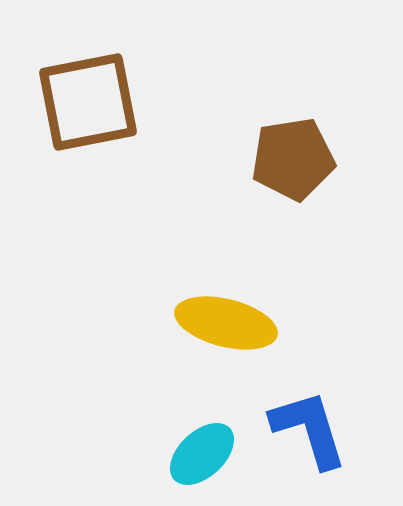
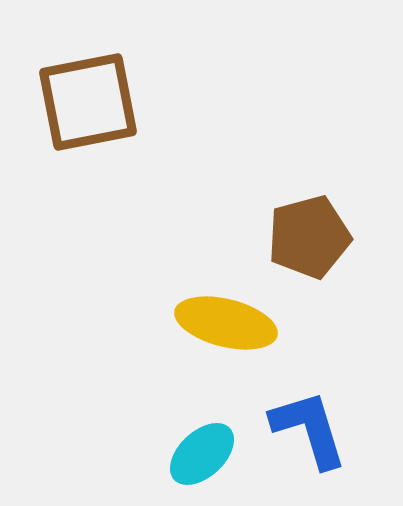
brown pentagon: moved 16 px right, 78 px down; rotated 6 degrees counterclockwise
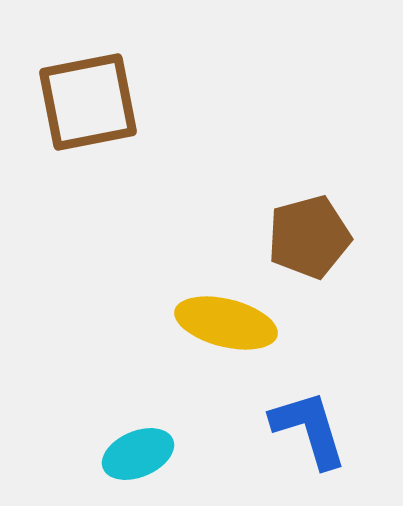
cyan ellipse: moved 64 px left; rotated 20 degrees clockwise
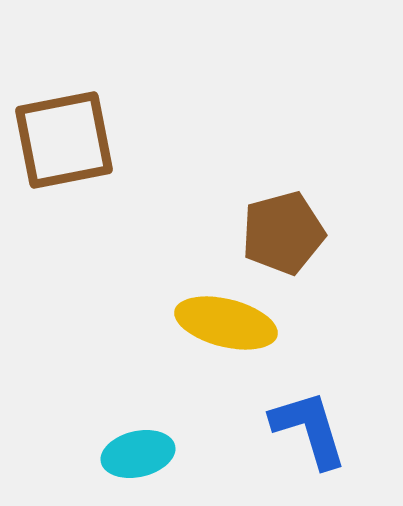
brown square: moved 24 px left, 38 px down
brown pentagon: moved 26 px left, 4 px up
cyan ellipse: rotated 10 degrees clockwise
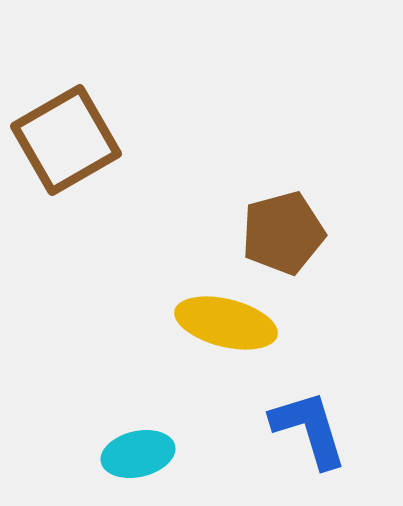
brown square: moved 2 px right; rotated 19 degrees counterclockwise
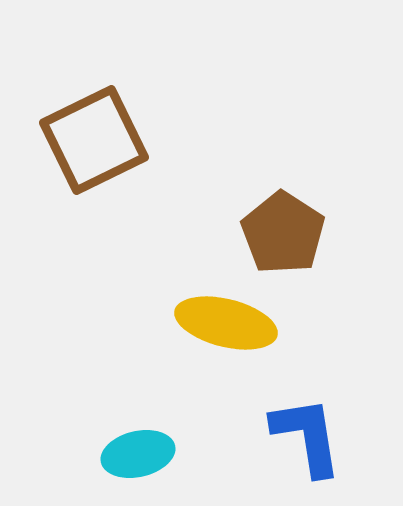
brown square: moved 28 px right; rotated 4 degrees clockwise
brown pentagon: rotated 24 degrees counterclockwise
blue L-shape: moved 2 px left, 7 px down; rotated 8 degrees clockwise
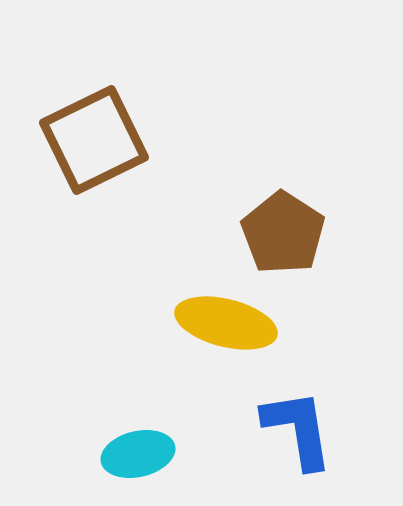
blue L-shape: moved 9 px left, 7 px up
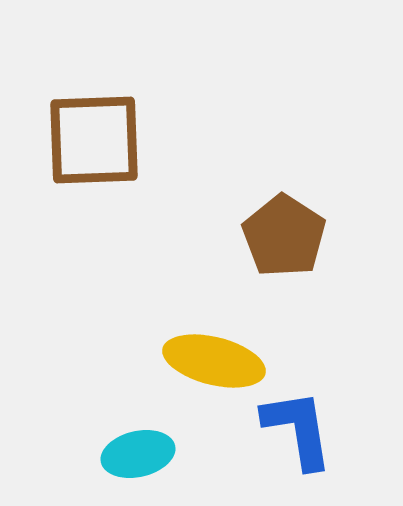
brown square: rotated 24 degrees clockwise
brown pentagon: moved 1 px right, 3 px down
yellow ellipse: moved 12 px left, 38 px down
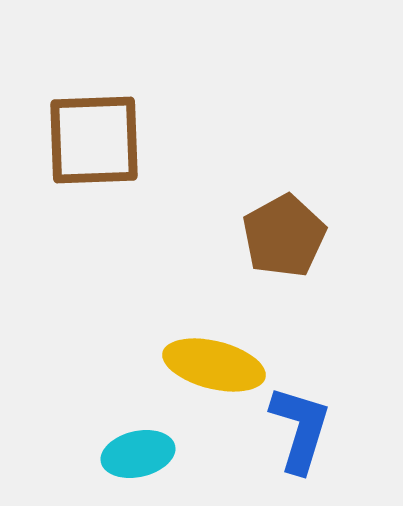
brown pentagon: rotated 10 degrees clockwise
yellow ellipse: moved 4 px down
blue L-shape: moved 2 px right; rotated 26 degrees clockwise
